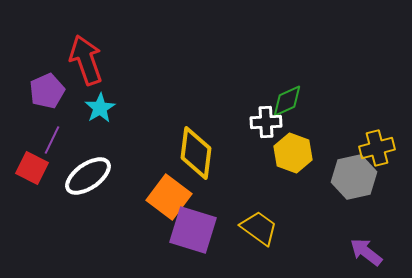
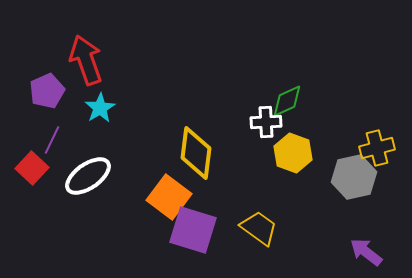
red square: rotated 16 degrees clockwise
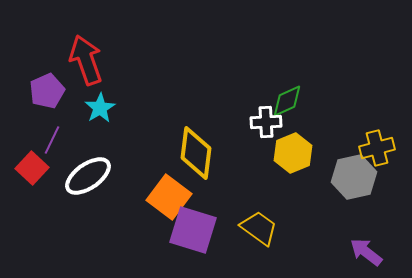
yellow hexagon: rotated 18 degrees clockwise
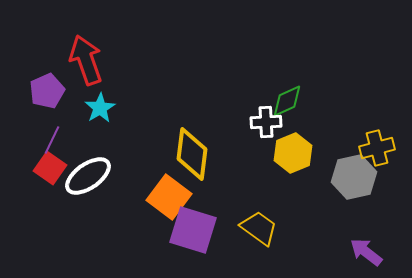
yellow diamond: moved 4 px left, 1 px down
red square: moved 18 px right; rotated 8 degrees counterclockwise
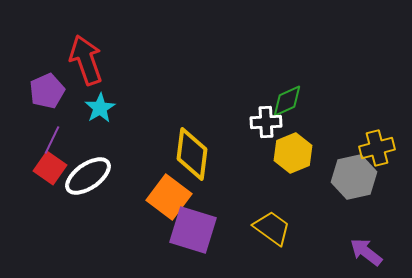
yellow trapezoid: moved 13 px right
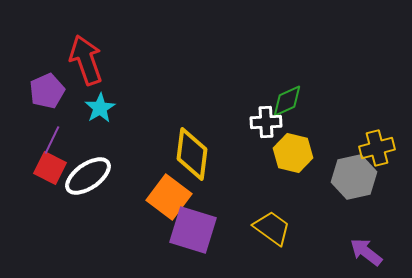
yellow hexagon: rotated 24 degrees counterclockwise
red square: rotated 8 degrees counterclockwise
